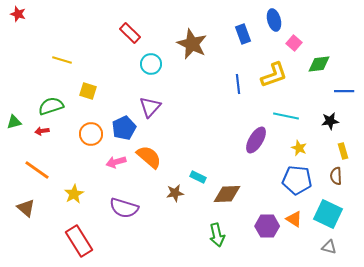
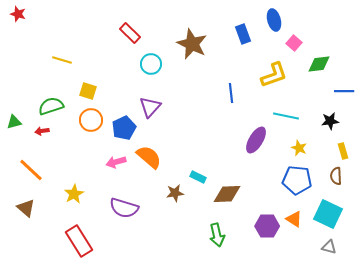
blue line at (238, 84): moved 7 px left, 9 px down
orange circle at (91, 134): moved 14 px up
orange line at (37, 170): moved 6 px left; rotated 8 degrees clockwise
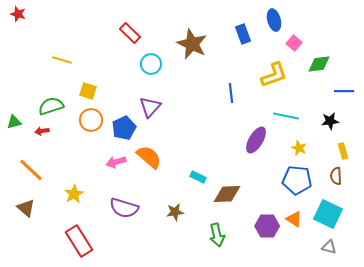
brown star at (175, 193): moved 19 px down
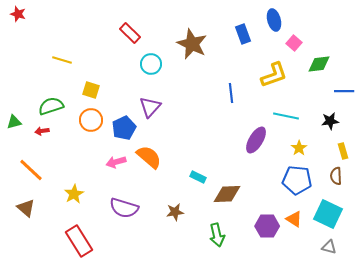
yellow square at (88, 91): moved 3 px right, 1 px up
yellow star at (299, 148): rotated 14 degrees clockwise
